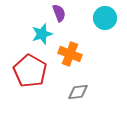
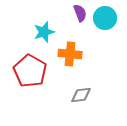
purple semicircle: moved 21 px right
cyan star: moved 2 px right, 2 px up
orange cross: rotated 15 degrees counterclockwise
gray diamond: moved 3 px right, 3 px down
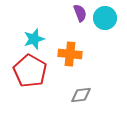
cyan star: moved 10 px left, 7 px down
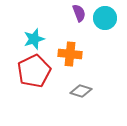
purple semicircle: moved 1 px left
red pentagon: moved 4 px right; rotated 16 degrees clockwise
gray diamond: moved 4 px up; rotated 25 degrees clockwise
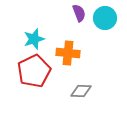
orange cross: moved 2 px left, 1 px up
gray diamond: rotated 15 degrees counterclockwise
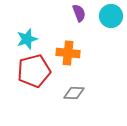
cyan circle: moved 6 px right, 2 px up
cyan star: moved 7 px left
red pentagon: rotated 12 degrees clockwise
gray diamond: moved 7 px left, 2 px down
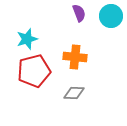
orange cross: moved 7 px right, 4 px down
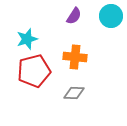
purple semicircle: moved 5 px left, 3 px down; rotated 54 degrees clockwise
